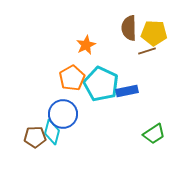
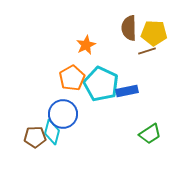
green trapezoid: moved 4 px left
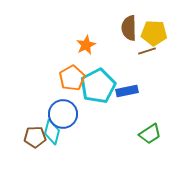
cyan pentagon: moved 3 px left, 2 px down; rotated 20 degrees clockwise
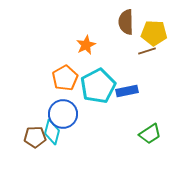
brown semicircle: moved 3 px left, 6 px up
orange pentagon: moved 7 px left
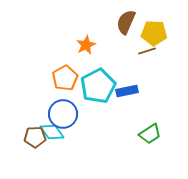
brown semicircle: rotated 25 degrees clockwise
cyan diamond: rotated 50 degrees counterclockwise
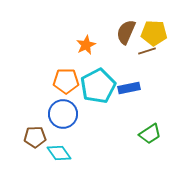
brown semicircle: moved 10 px down
orange pentagon: moved 1 px right, 3 px down; rotated 30 degrees clockwise
blue rectangle: moved 2 px right, 3 px up
cyan diamond: moved 7 px right, 21 px down
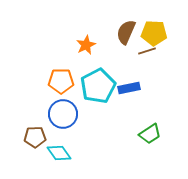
orange pentagon: moved 5 px left
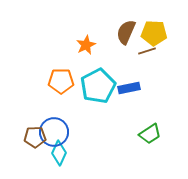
blue circle: moved 9 px left, 18 px down
cyan diamond: rotated 60 degrees clockwise
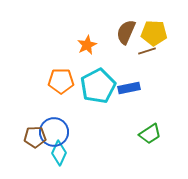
orange star: moved 1 px right
